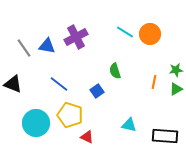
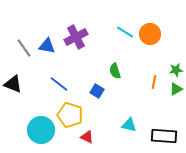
blue square: rotated 24 degrees counterclockwise
cyan circle: moved 5 px right, 7 px down
black rectangle: moved 1 px left
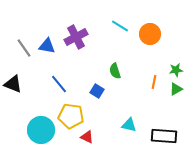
cyan line: moved 5 px left, 6 px up
blue line: rotated 12 degrees clockwise
yellow pentagon: moved 1 px right, 1 px down; rotated 10 degrees counterclockwise
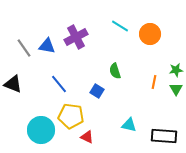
green triangle: rotated 32 degrees counterclockwise
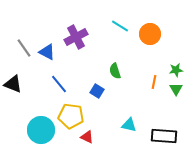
blue triangle: moved 6 px down; rotated 18 degrees clockwise
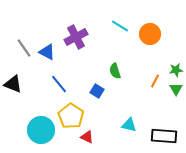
orange line: moved 1 px right, 1 px up; rotated 16 degrees clockwise
yellow pentagon: rotated 25 degrees clockwise
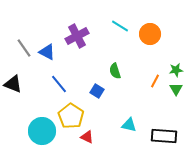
purple cross: moved 1 px right, 1 px up
cyan circle: moved 1 px right, 1 px down
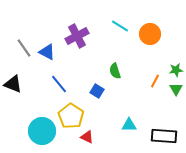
cyan triangle: rotated 14 degrees counterclockwise
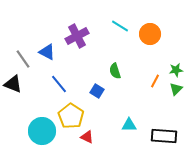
gray line: moved 1 px left, 11 px down
green triangle: rotated 16 degrees clockwise
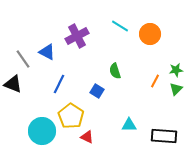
blue line: rotated 66 degrees clockwise
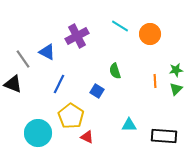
orange line: rotated 32 degrees counterclockwise
cyan circle: moved 4 px left, 2 px down
